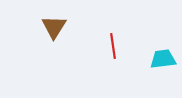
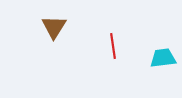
cyan trapezoid: moved 1 px up
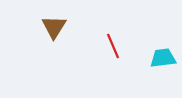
red line: rotated 15 degrees counterclockwise
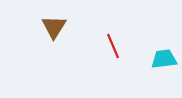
cyan trapezoid: moved 1 px right, 1 px down
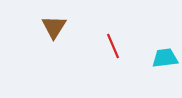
cyan trapezoid: moved 1 px right, 1 px up
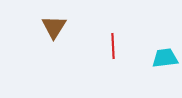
red line: rotated 20 degrees clockwise
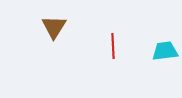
cyan trapezoid: moved 7 px up
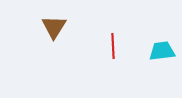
cyan trapezoid: moved 3 px left
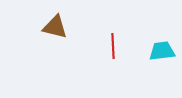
brown triangle: moved 1 px right; rotated 48 degrees counterclockwise
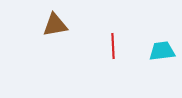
brown triangle: moved 2 px up; rotated 24 degrees counterclockwise
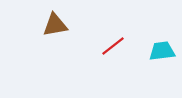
red line: rotated 55 degrees clockwise
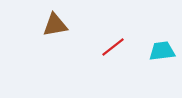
red line: moved 1 px down
